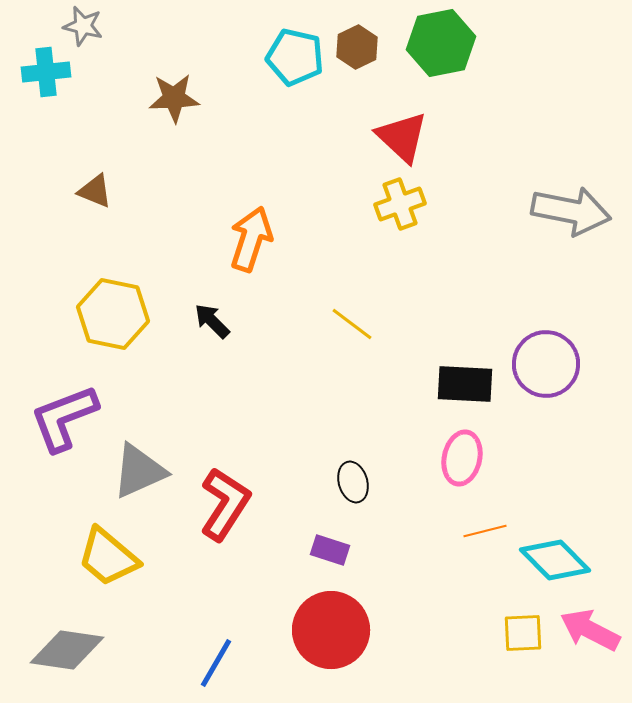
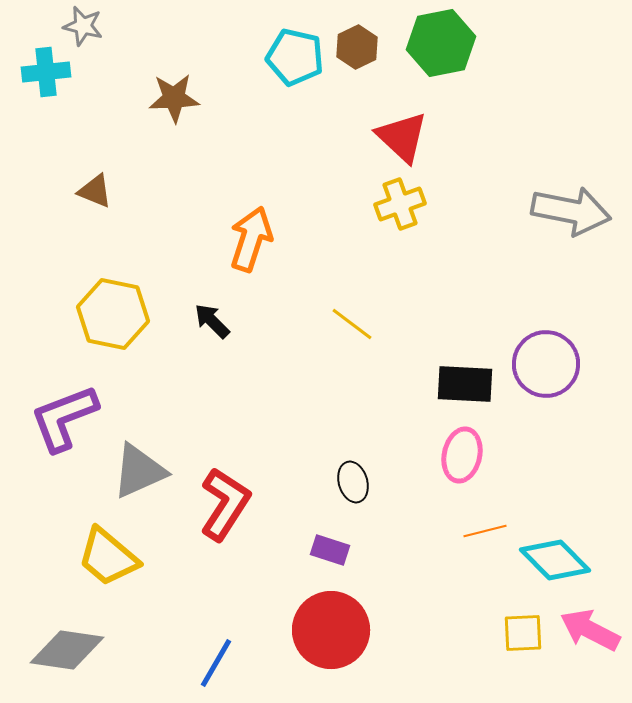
pink ellipse: moved 3 px up
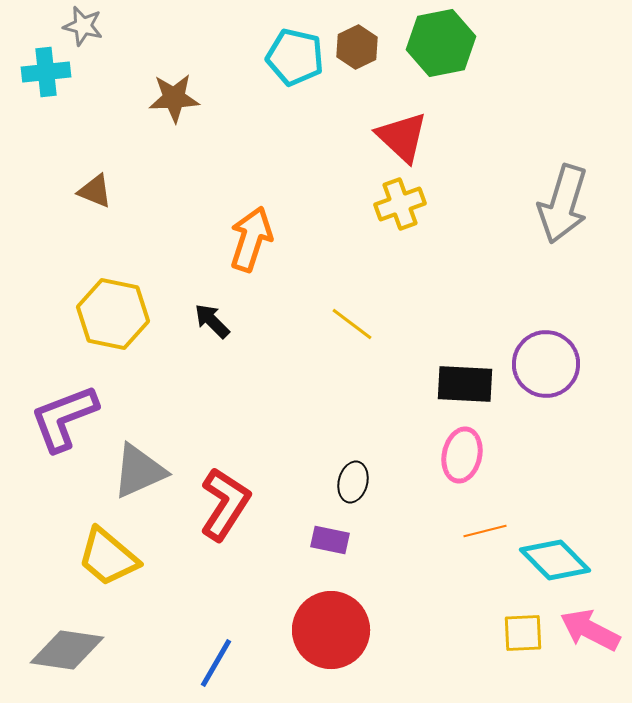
gray arrow: moved 8 px left, 7 px up; rotated 96 degrees clockwise
black ellipse: rotated 30 degrees clockwise
purple rectangle: moved 10 px up; rotated 6 degrees counterclockwise
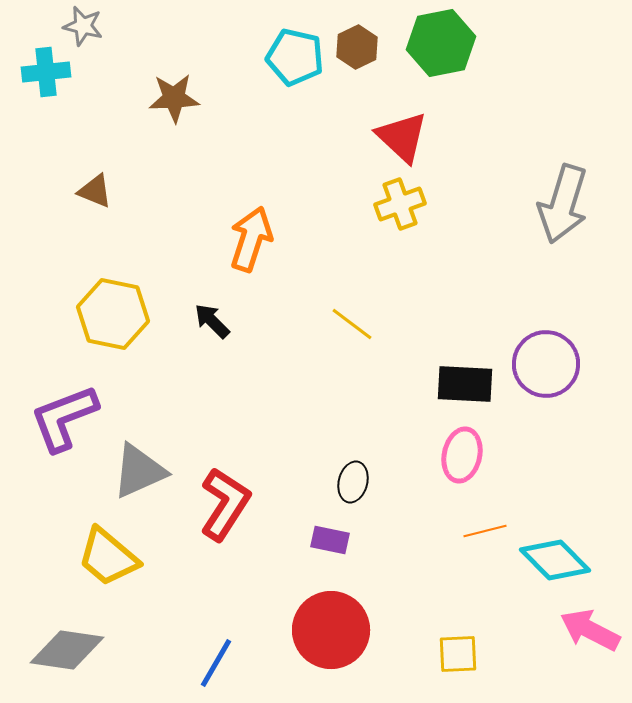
yellow square: moved 65 px left, 21 px down
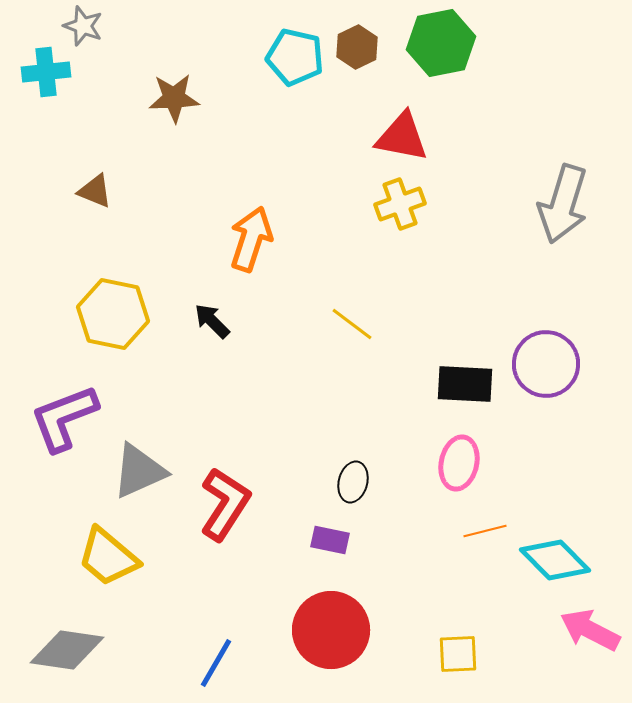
gray star: rotated 6 degrees clockwise
red triangle: rotated 32 degrees counterclockwise
pink ellipse: moved 3 px left, 8 px down
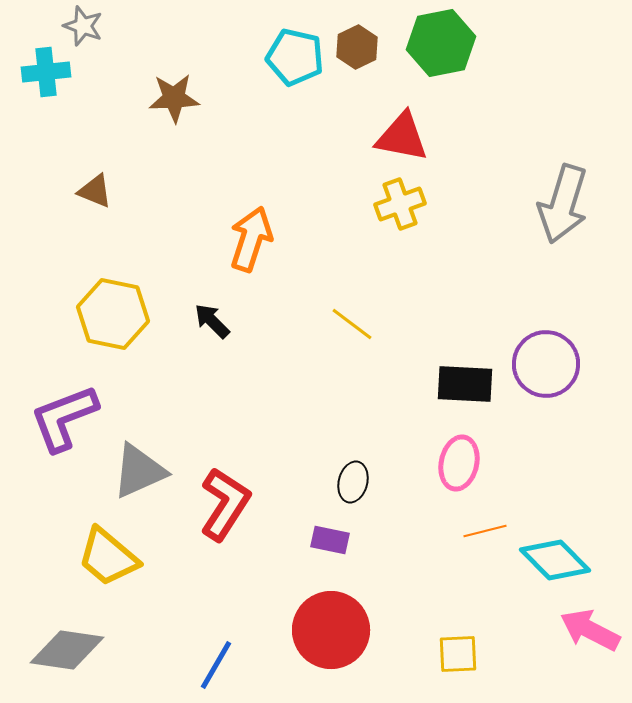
blue line: moved 2 px down
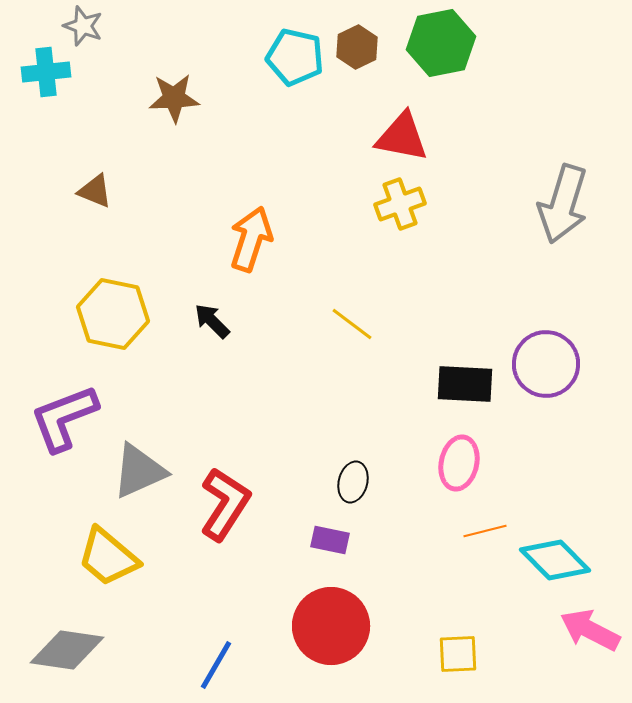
red circle: moved 4 px up
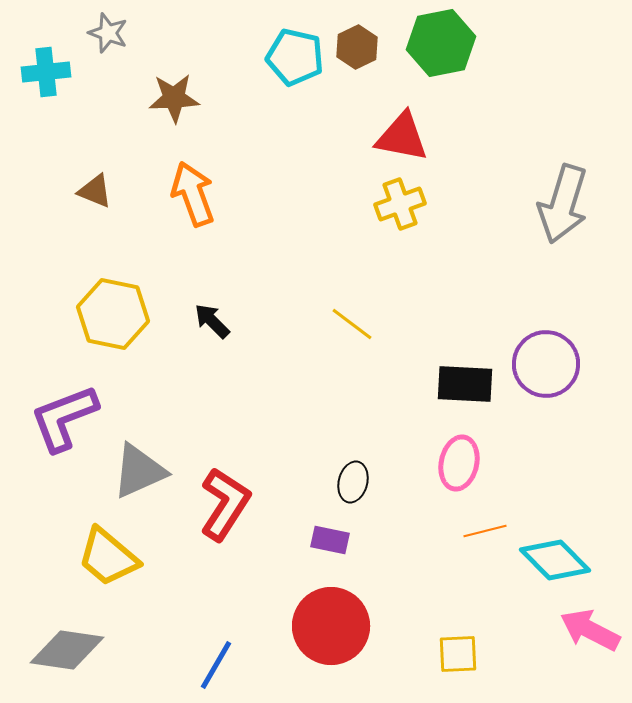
gray star: moved 25 px right, 7 px down
orange arrow: moved 58 px left, 45 px up; rotated 38 degrees counterclockwise
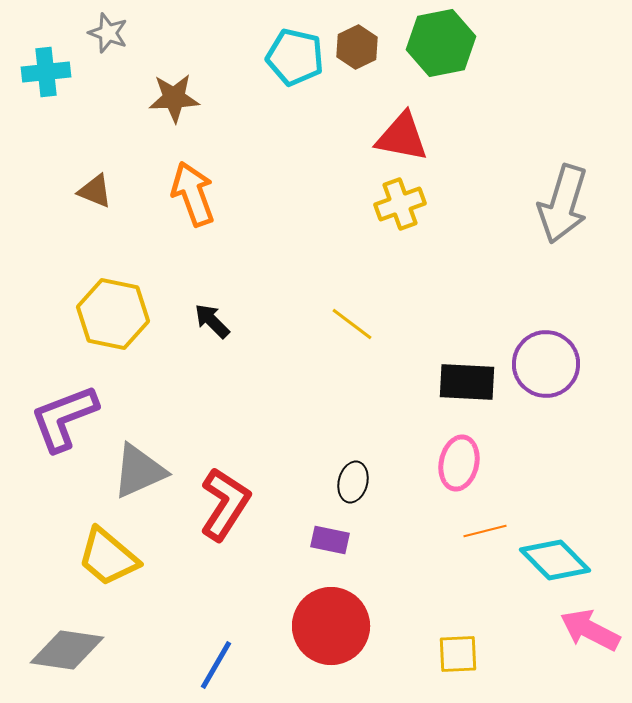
black rectangle: moved 2 px right, 2 px up
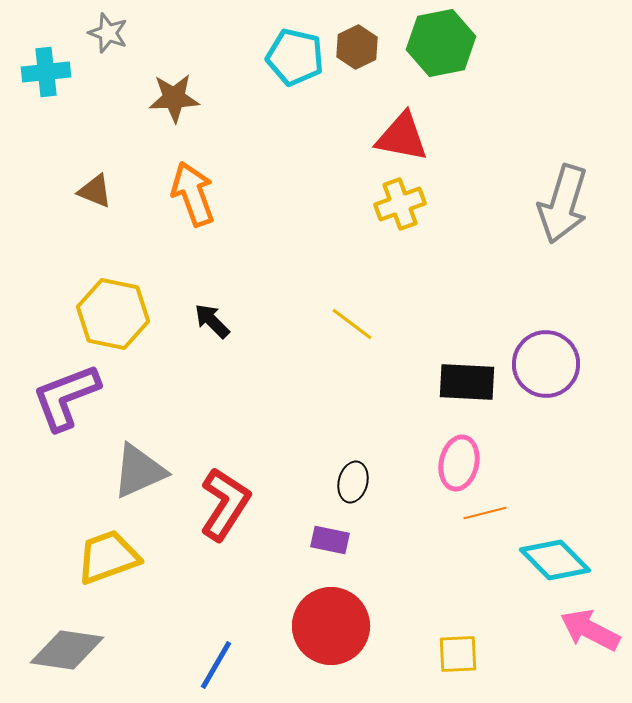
purple L-shape: moved 2 px right, 21 px up
orange line: moved 18 px up
yellow trapezoid: rotated 120 degrees clockwise
